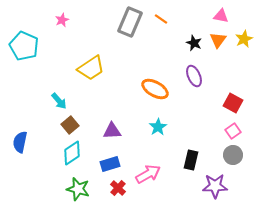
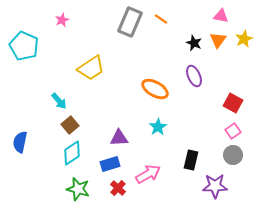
purple triangle: moved 7 px right, 7 px down
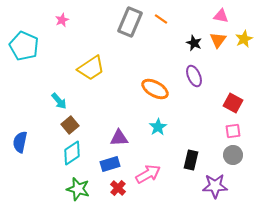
pink square: rotated 28 degrees clockwise
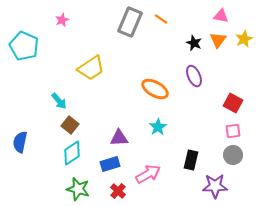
brown square: rotated 12 degrees counterclockwise
red cross: moved 3 px down
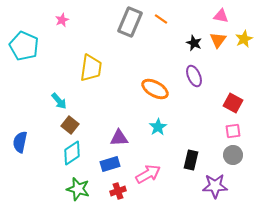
yellow trapezoid: rotated 48 degrees counterclockwise
red cross: rotated 28 degrees clockwise
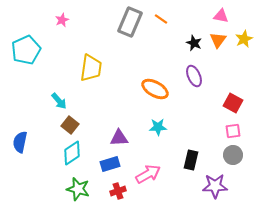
cyan pentagon: moved 2 px right, 4 px down; rotated 24 degrees clockwise
cyan star: rotated 30 degrees clockwise
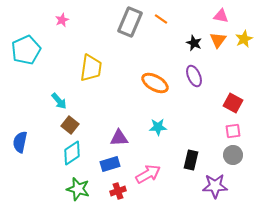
orange ellipse: moved 6 px up
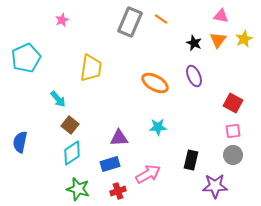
cyan pentagon: moved 8 px down
cyan arrow: moved 1 px left, 2 px up
